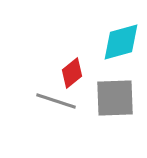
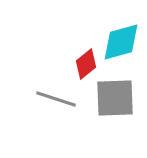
red diamond: moved 14 px right, 9 px up
gray line: moved 2 px up
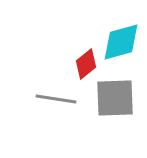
gray line: rotated 9 degrees counterclockwise
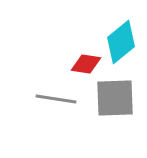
cyan diamond: rotated 24 degrees counterclockwise
red diamond: rotated 48 degrees clockwise
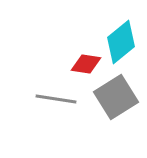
gray square: moved 1 px right, 1 px up; rotated 30 degrees counterclockwise
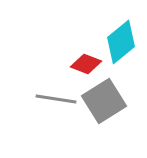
red diamond: rotated 12 degrees clockwise
gray square: moved 12 px left, 4 px down
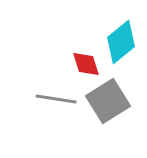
red diamond: rotated 52 degrees clockwise
gray square: moved 4 px right
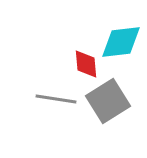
cyan diamond: rotated 33 degrees clockwise
red diamond: rotated 12 degrees clockwise
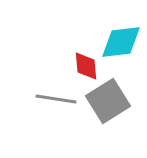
red diamond: moved 2 px down
